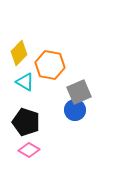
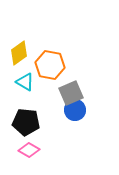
yellow diamond: rotated 10 degrees clockwise
gray square: moved 8 px left, 1 px down
black pentagon: rotated 12 degrees counterclockwise
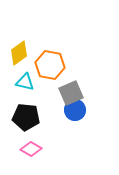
cyan triangle: rotated 18 degrees counterclockwise
black pentagon: moved 5 px up
pink diamond: moved 2 px right, 1 px up
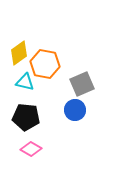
orange hexagon: moved 5 px left, 1 px up
gray square: moved 11 px right, 9 px up
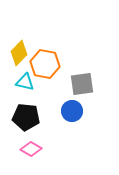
yellow diamond: rotated 10 degrees counterclockwise
gray square: rotated 15 degrees clockwise
blue circle: moved 3 px left, 1 px down
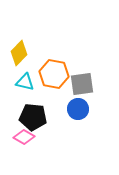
orange hexagon: moved 9 px right, 10 px down
blue circle: moved 6 px right, 2 px up
black pentagon: moved 7 px right
pink diamond: moved 7 px left, 12 px up
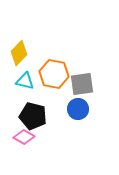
cyan triangle: moved 1 px up
black pentagon: moved 1 px up; rotated 8 degrees clockwise
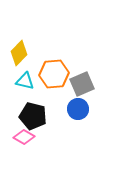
orange hexagon: rotated 16 degrees counterclockwise
gray square: rotated 15 degrees counterclockwise
